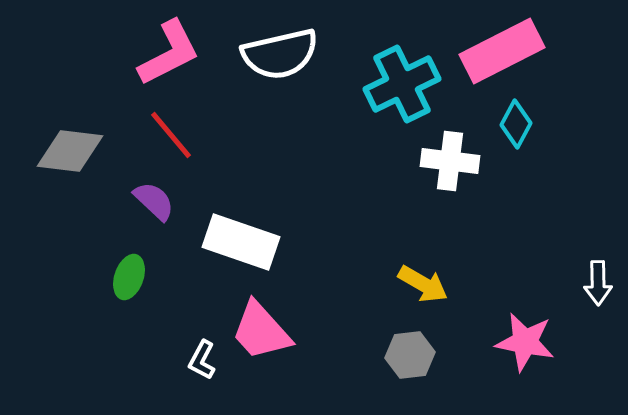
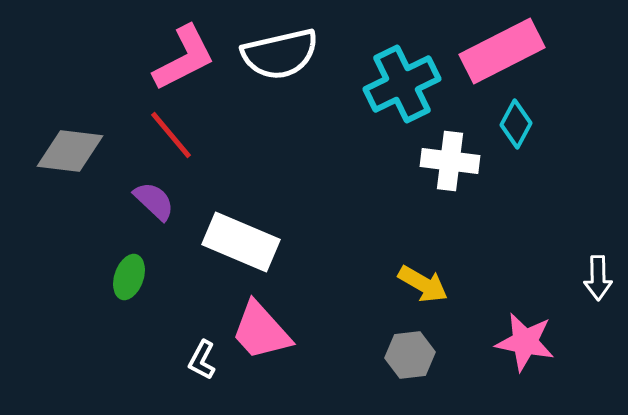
pink L-shape: moved 15 px right, 5 px down
white rectangle: rotated 4 degrees clockwise
white arrow: moved 5 px up
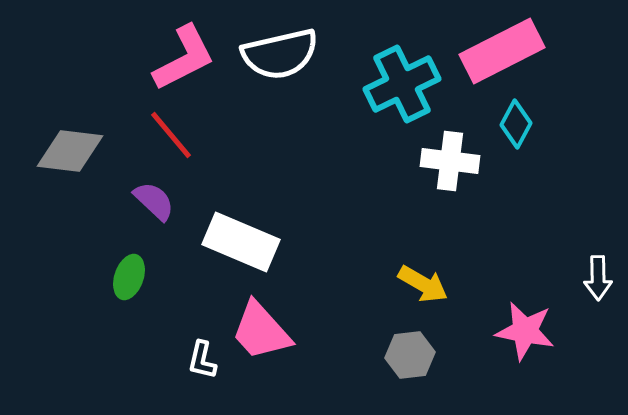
pink star: moved 11 px up
white L-shape: rotated 15 degrees counterclockwise
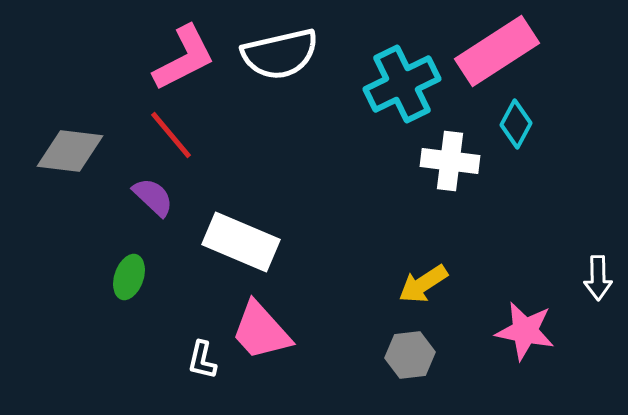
pink rectangle: moved 5 px left; rotated 6 degrees counterclockwise
purple semicircle: moved 1 px left, 4 px up
yellow arrow: rotated 117 degrees clockwise
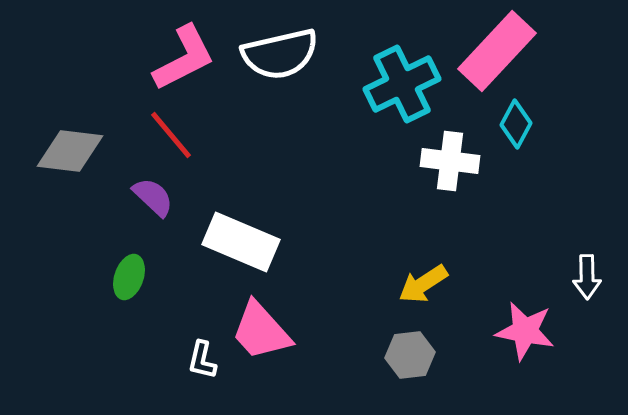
pink rectangle: rotated 14 degrees counterclockwise
white arrow: moved 11 px left, 1 px up
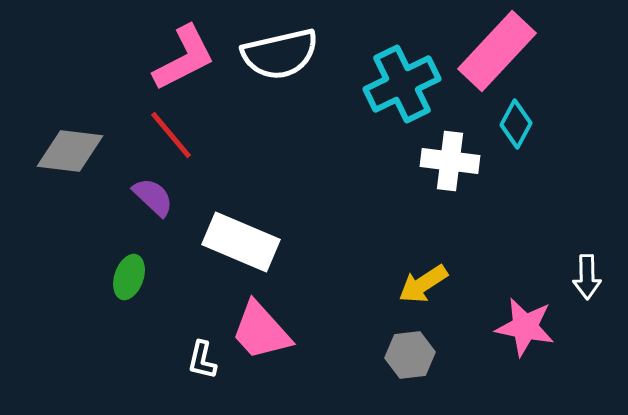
pink star: moved 4 px up
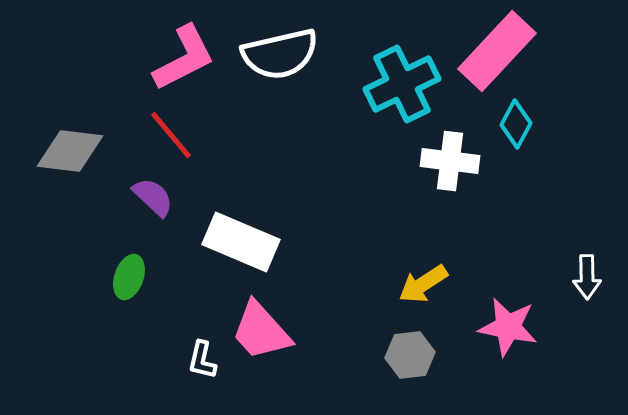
pink star: moved 17 px left
